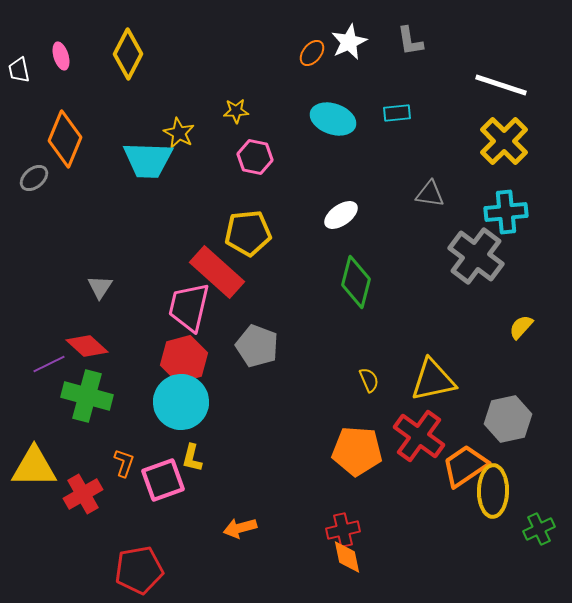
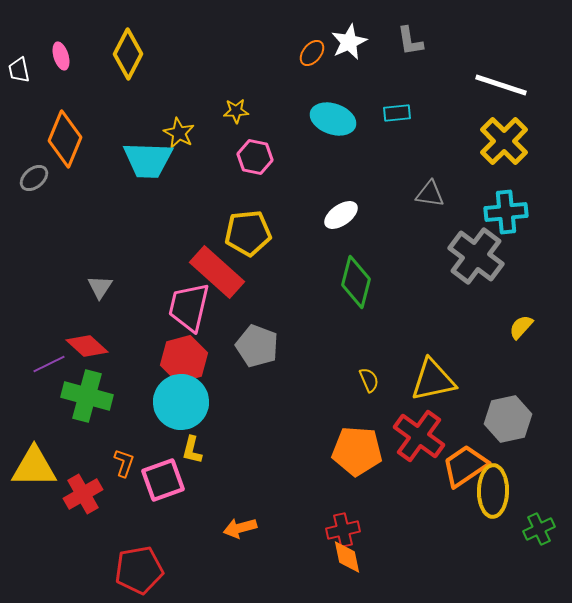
yellow L-shape at (192, 458): moved 8 px up
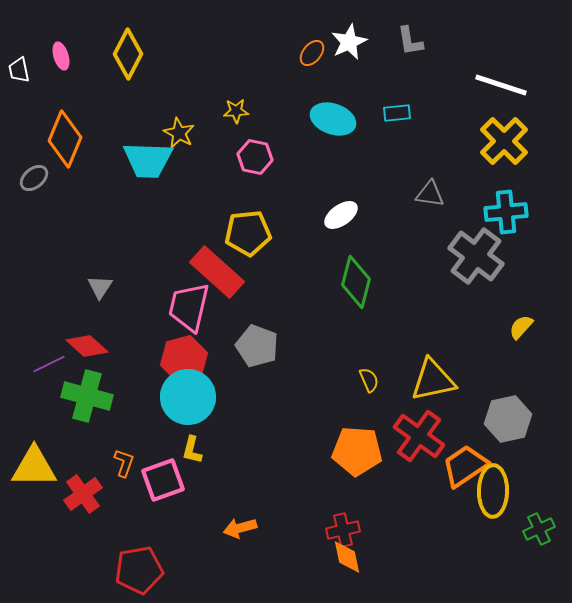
cyan circle at (181, 402): moved 7 px right, 5 px up
red cross at (83, 494): rotated 6 degrees counterclockwise
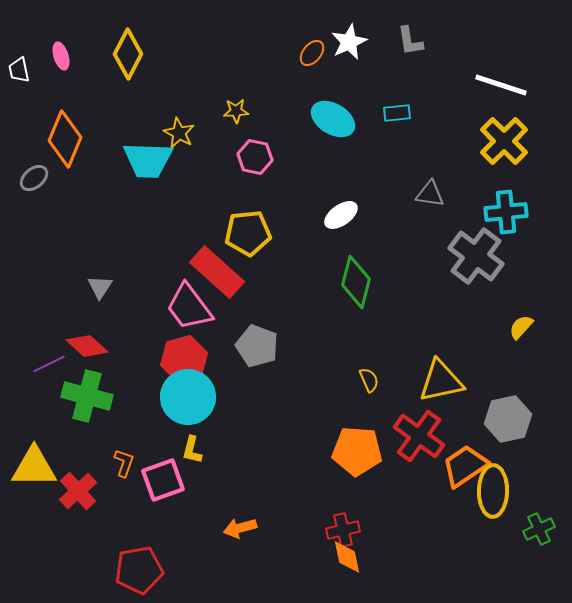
cyan ellipse at (333, 119): rotated 12 degrees clockwise
pink trapezoid at (189, 307): rotated 50 degrees counterclockwise
yellow triangle at (433, 380): moved 8 px right, 1 px down
red cross at (83, 494): moved 5 px left, 3 px up; rotated 6 degrees counterclockwise
